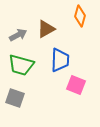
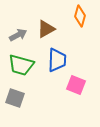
blue trapezoid: moved 3 px left
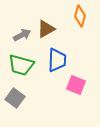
gray arrow: moved 4 px right
gray square: rotated 18 degrees clockwise
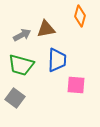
brown triangle: rotated 18 degrees clockwise
pink square: rotated 18 degrees counterclockwise
